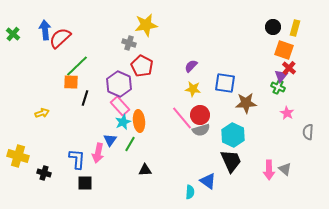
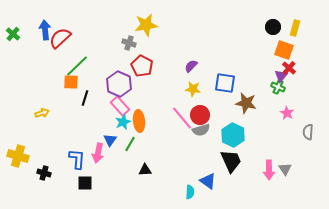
brown star at (246, 103): rotated 15 degrees clockwise
gray triangle at (285, 169): rotated 16 degrees clockwise
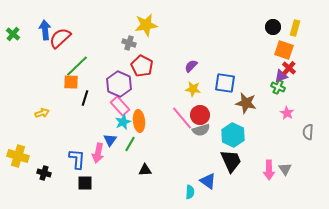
purple triangle at (281, 76): rotated 32 degrees clockwise
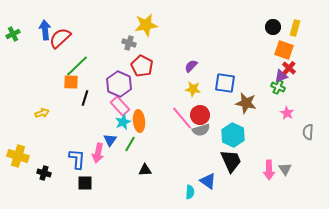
green cross at (13, 34): rotated 24 degrees clockwise
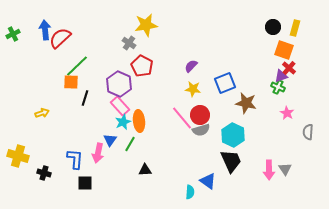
gray cross at (129, 43): rotated 16 degrees clockwise
blue square at (225, 83): rotated 30 degrees counterclockwise
blue L-shape at (77, 159): moved 2 px left
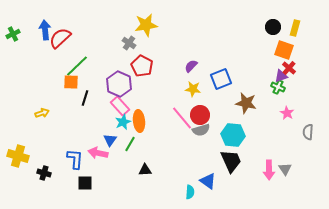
blue square at (225, 83): moved 4 px left, 4 px up
cyan hexagon at (233, 135): rotated 20 degrees counterclockwise
pink arrow at (98, 153): rotated 90 degrees clockwise
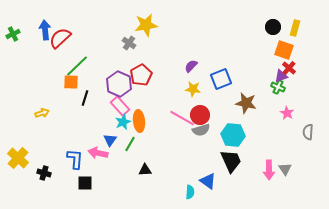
red pentagon at (142, 66): moved 1 px left, 9 px down; rotated 15 degrees clockwise
pink line at (182, 118): rotated 20 degrees counterclockwise
yellow cross at (18, 156): moved 2 px down; rotated 25 degrees clockwise
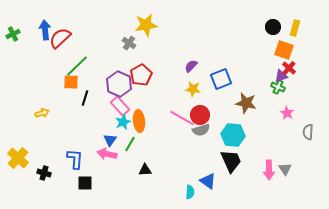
pink arrow at (98, 153): moved 9 px right, 1 px down
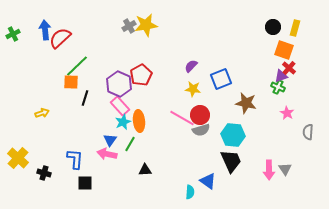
gray cross at (129, 43): moved 17 px up; rotated 24 degrees clockwise
